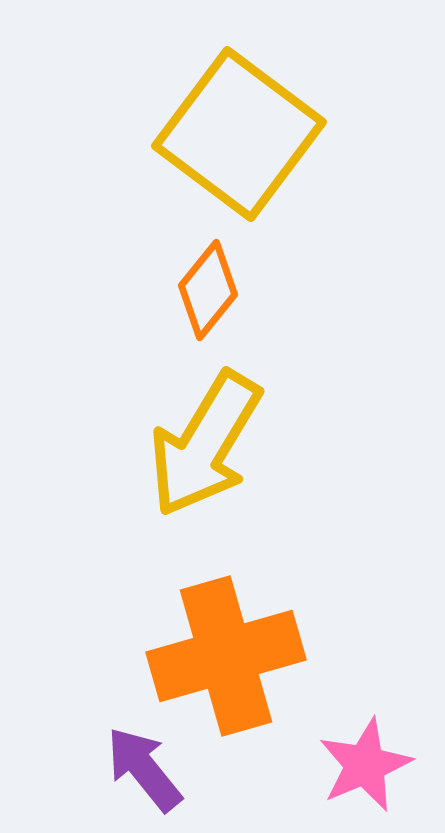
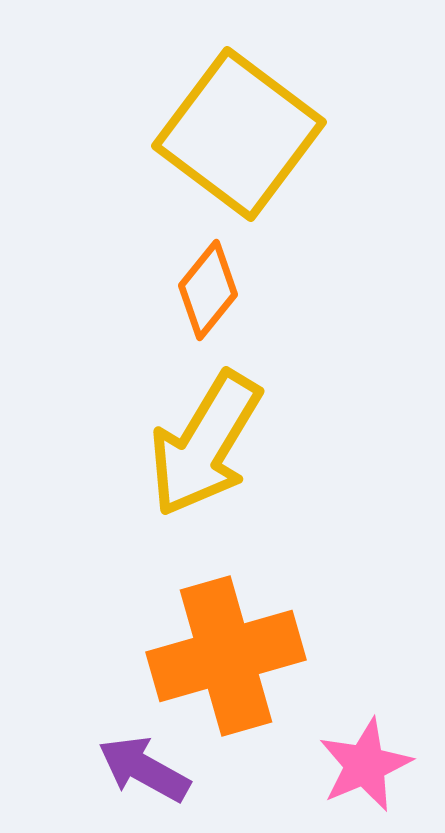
purple arrow: rotated 22 degrees counterclockwise
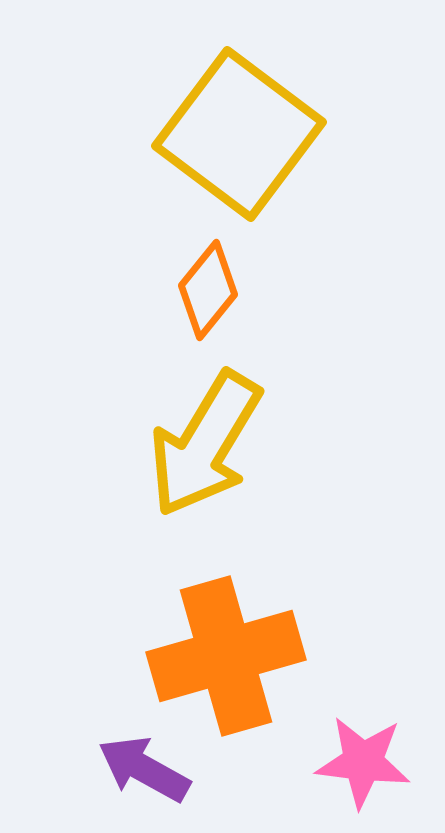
pink star: moved 2 px left, 3 px up; rotated 30 degrees clockwise
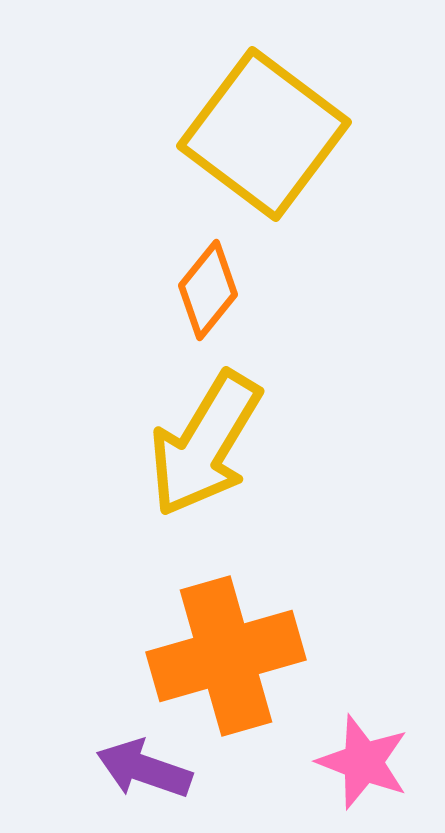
yellow square: moved 25 px right
pink star: rotated 14 degrees clockwise
purple arrow: rotated 10 degrees counterclockwise
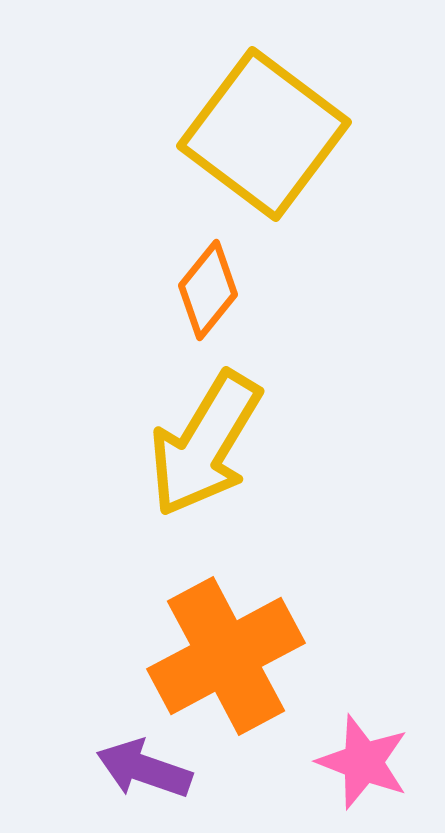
orange cross: rotated 12 degrees counterclockwise
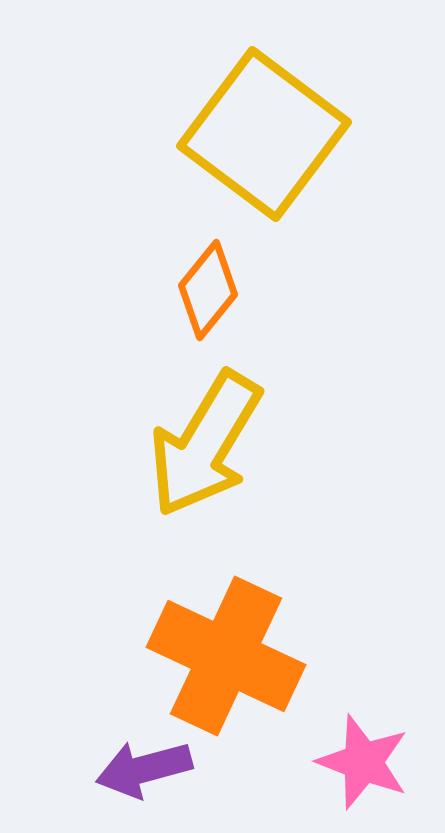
orange cross: rotated 37 degrees counterclockwise
purple arrow: rotated 34 degrees counterclockwise
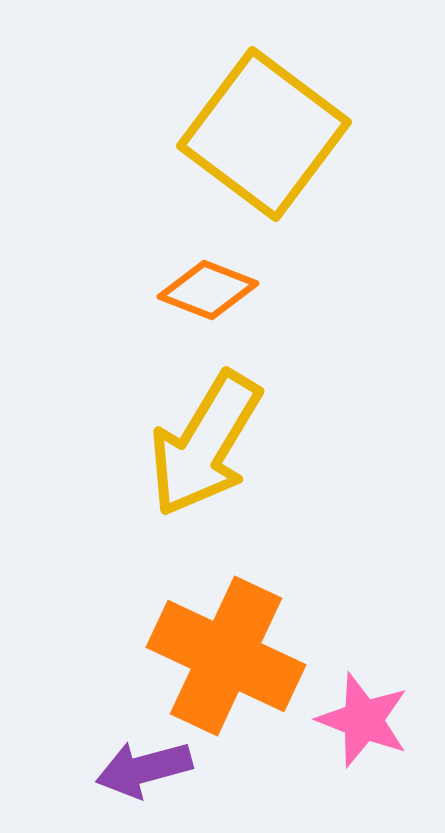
orange diamond: rotated 72 degrees clockwise
pink star: moved 42 px up
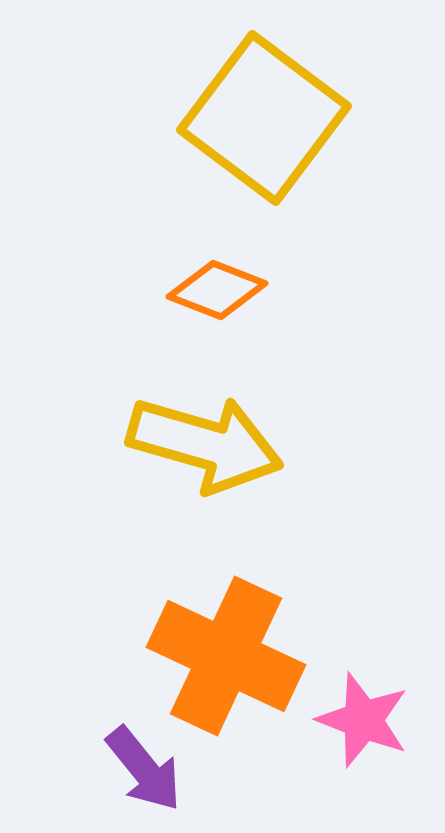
yellow square: moved 16 px up
orange diamond: moved 9 px right
yellow arrow: rotated 105 degrees counterclockwise
purple arrow: rotated 114 degrees counterclockwise
